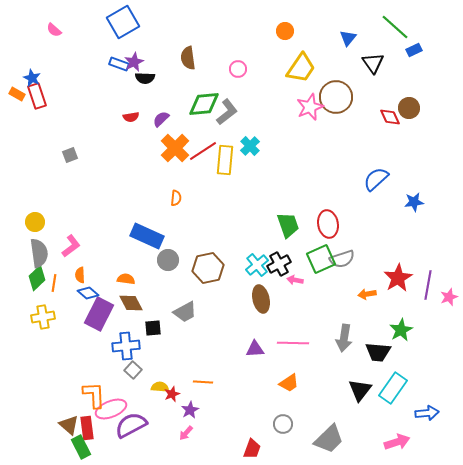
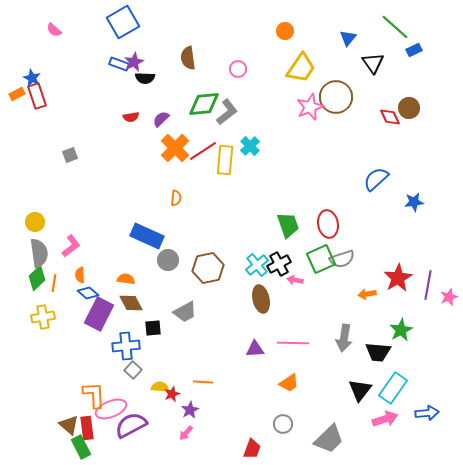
orange rectangle at (17, 94): rotated 56 degrees counterclockwise
pink arrow at (397, 442): moved 12 px left, 23 px up
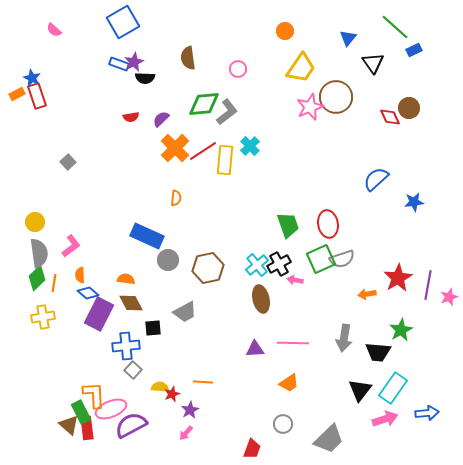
gray square at (70, 155): moved 2 px left, 7 px down; rotated 21 degrees counterclockwise
green rectangle at (81, 447): moved 35 px up
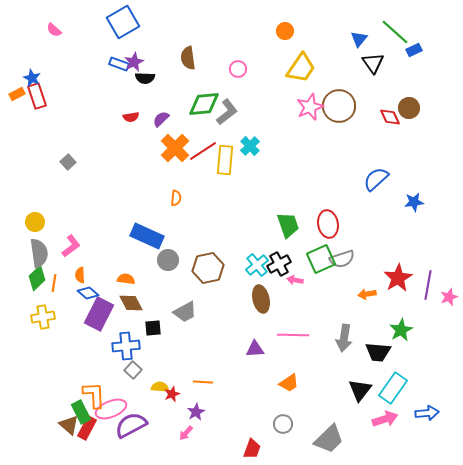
green line at (395, 27): moved 5 px down
blue triangle at (348, 38): moved 11 px right, 1 px down
brown circle at (336, 97): moved 3 px right, 9 px down
pink line at (293, 343): moved 8 px up
purple star at (190, 410): moved 6 px right, 2 px down
red rectangle at (87, 428): rotated 35 degrees clockwise
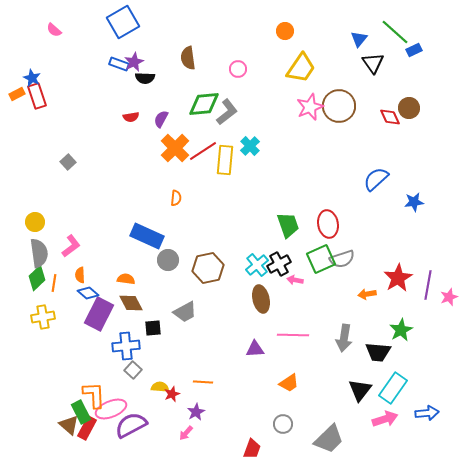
purple semicircle at (161, 119): rotated 18 degrees counterclockwise
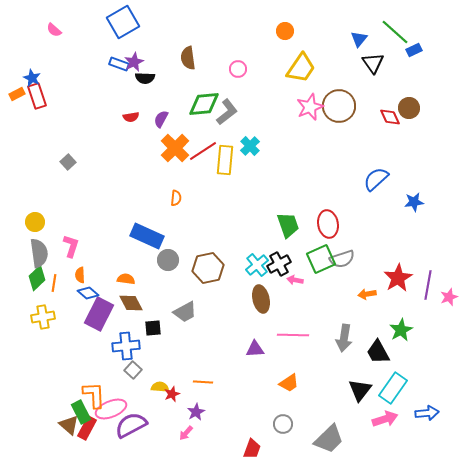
pink L-shape at (71, 246): rotated 35 degrees counterclockwise
black trapezoid at (378, 352): rotated 56 degrees clockwise
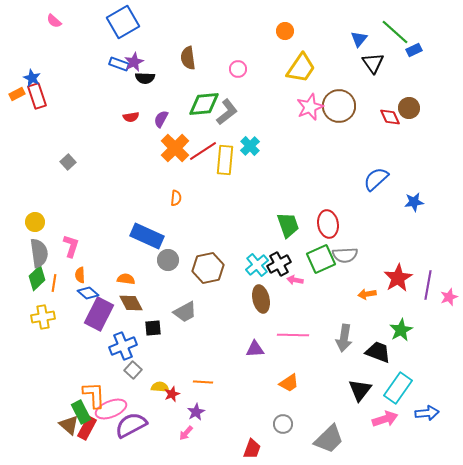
pink semicircle at (54, 30): moved 9 px up
gray semicircle at (342, 259): moved 3 px right, 4 px up; rotated 15 degrees clockwise
blue cross at (126, 346): moved 3 px left; rotated 16 degrees counterclockwise
black trapezoid at (378, 352): rotated 140 degrees clockwise
cyan rectangle at (393, 388): moved 5 px right
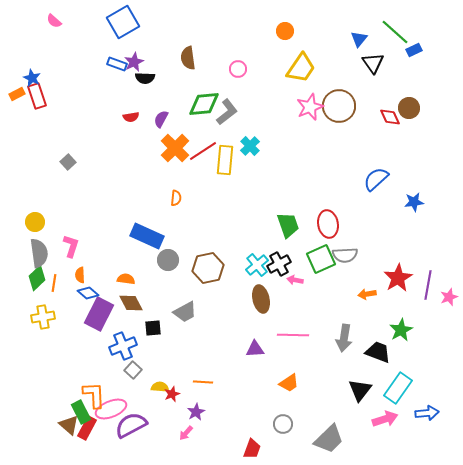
blue rectangle at (119, 64): moved 2 px left
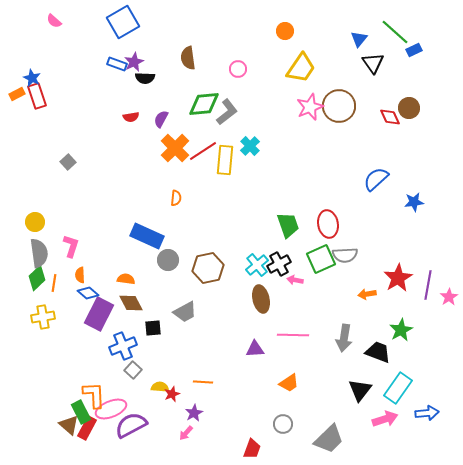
pink star at (449, 297): rotated 12 degrees counterclockwise
purple star at (196, 412): moved 2 px left, 1 px down
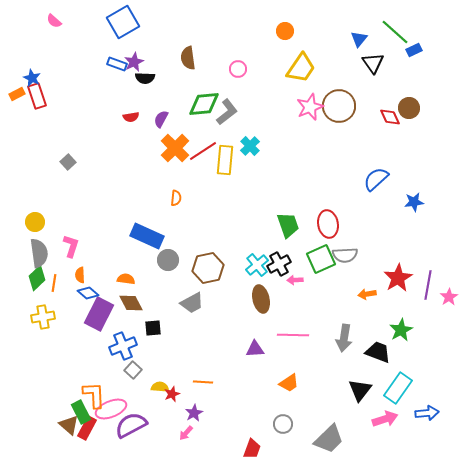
pink arrow at (295, 280): rotated 14 degrees counterclockwise
gray trapezoid at (185, 312): moved 7 px right, 9 px up
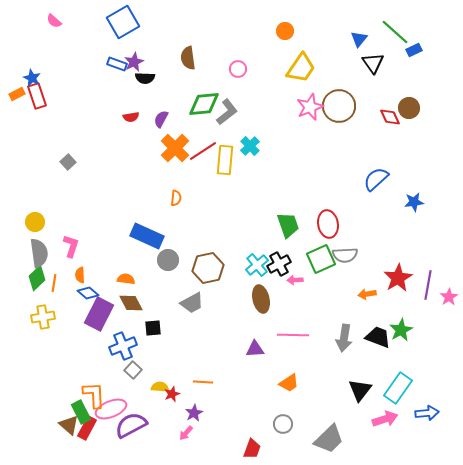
black trapezoid at (378, 352): moved 15 px up
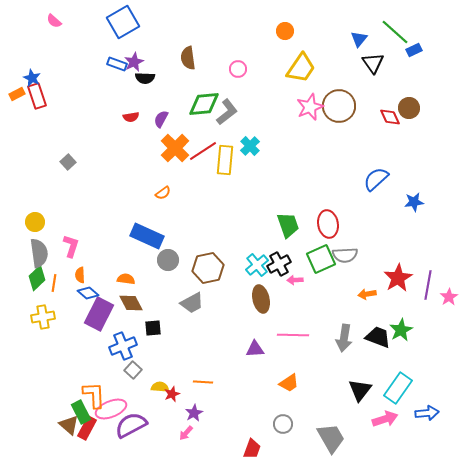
orange semicircle at (176, 198): moved 13 px left, 5 px up; rotated 49 degrees clockwise
gray trapezoid at (329, 439): moved 2 px right, 1 px up; rotated 76 degrees counterclockwise
